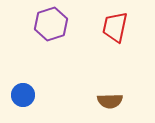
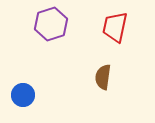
brown semicircle: moved 7 px left, 24 px up; rotated 100 degrees clockwise
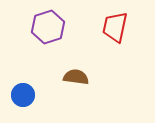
purple hexagon: moved 3 px left, 3 px down
brown semicircle: moved 27 px left; rotated 90 degrees clockwise
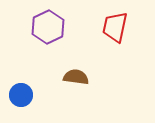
purple hexagon: rotated 8 degrees counterclockwise
blue circle: moved 2 px left
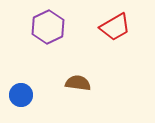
red trapezoid: rotated 132 degrees counterclockwise
brown semicircle: moved 2 px right, 6 px down
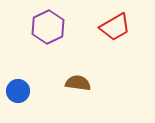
blue circle: moved 3 px left, 4 px up
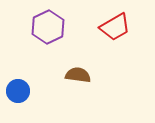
brown semicircle: moved 8 px up
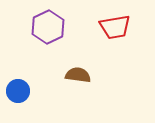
red trapezoid: rotated 20 degrees clockwise
